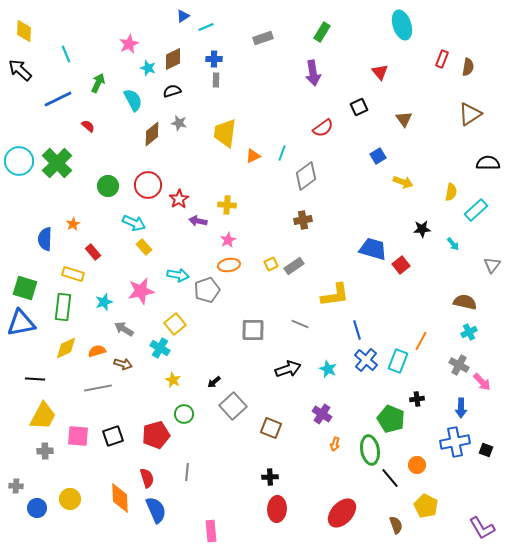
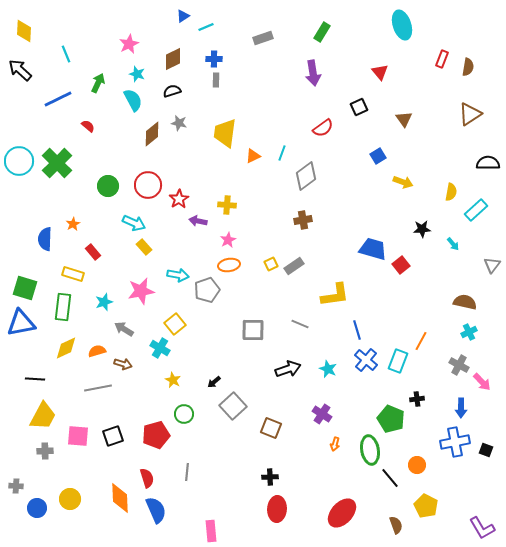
cyan star at (148, 68): moved 11 px left, 6 px down
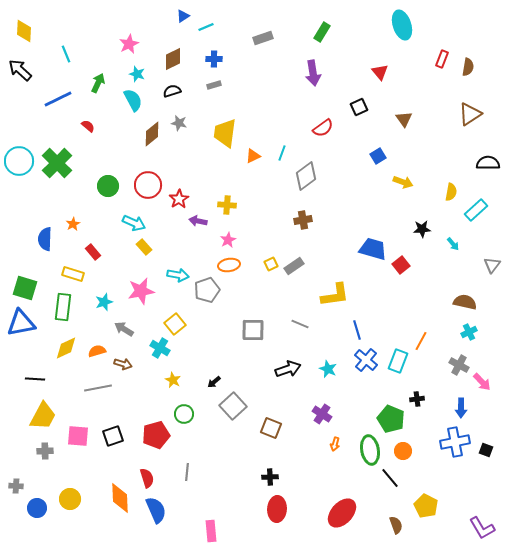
gray rectangle at (216, 80): moved 2 px left, 5 px down; rotated 72 degrees clockwise
orange circle at (417, 465): moved 14 px left, 14 px up
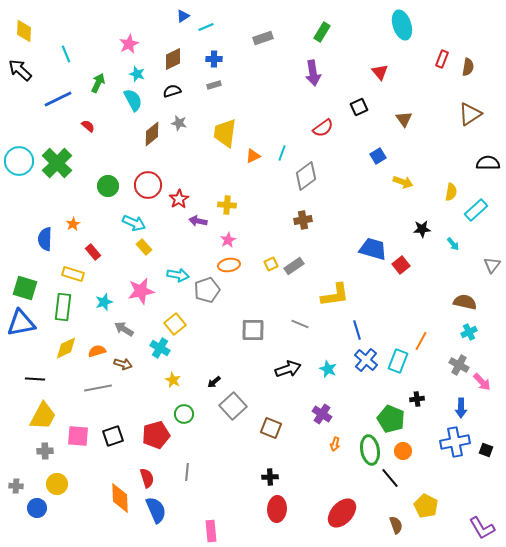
yellow circle at (70, 499): moved 13 px left, 15 px up
